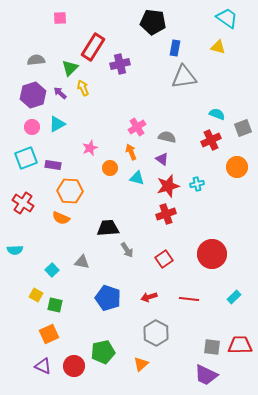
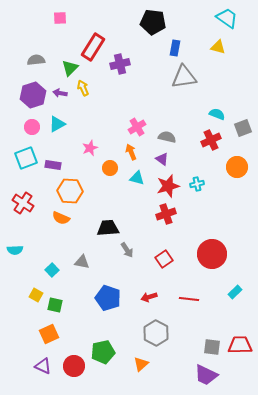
purple arrow at (60, 93): rotated 32 degrees counterclockwise
cyan rectangle at (234, 297): moved 1 px right, 5 px up
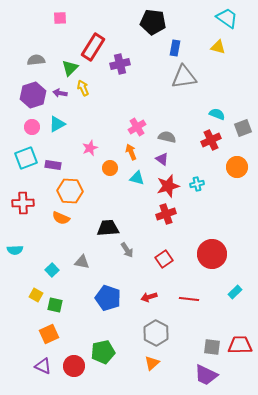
red cross at (23, 203): rotated 35 degrees counterclockwise
orange triangle at (141, 364): moved 11 px right, 1 px up
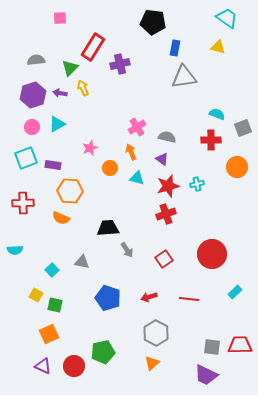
red cross at (211, 140): rotated 24 degrees clockwise
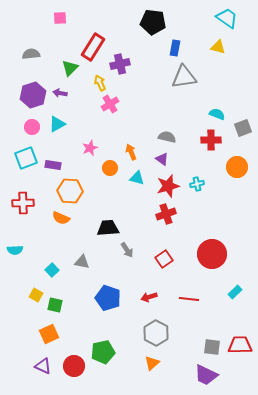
gray semicircle at (36, 60): moved 5 px left, 6 px up
yellow arrow at (83, 88): moved 17 px right, 5 px up
pink cross at (137, 127): moved 27 px left, 23 px up
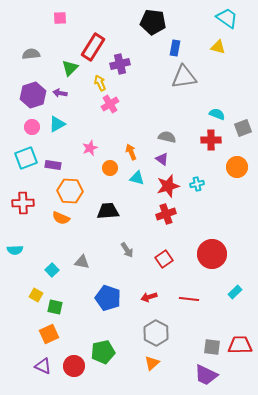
black trapezoid at (108, 228): moved 17 px up
green square at (55, 305): moved 2 px down
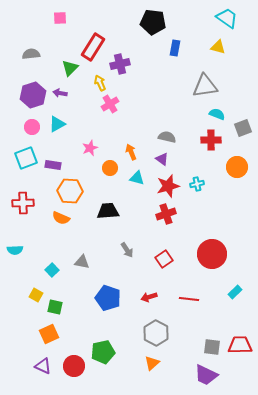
gray triangle at (184, 77): moved 21 px right, 9 px down
